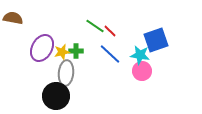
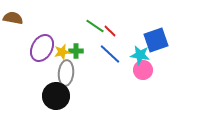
pink circle: moved 1 px right, 1 px up
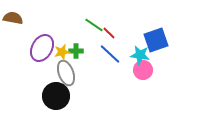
green line: moved 1 px left, 1 px up
red line: moved 1 px left, 2 px down
gray ellipse: rotated 25 degrees counterclockwise
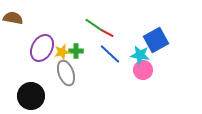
red line: moved 2 px left; rotated 16 degrees counterclockwise
blue square: rotated 10 degrees counterclockwise
black circle: moved 25 px left
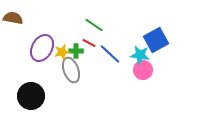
red line: moved 18 px left, 10 px down
gray ellipse: moved 5 px right, 3 px up
